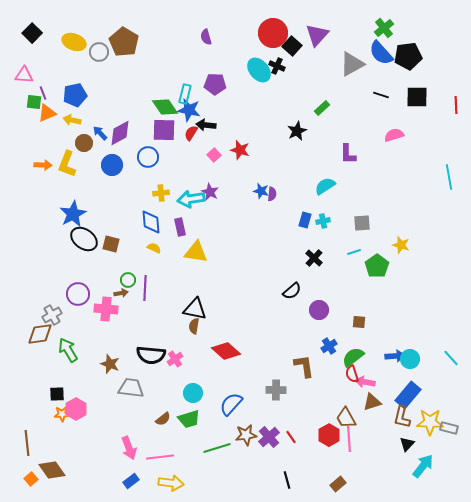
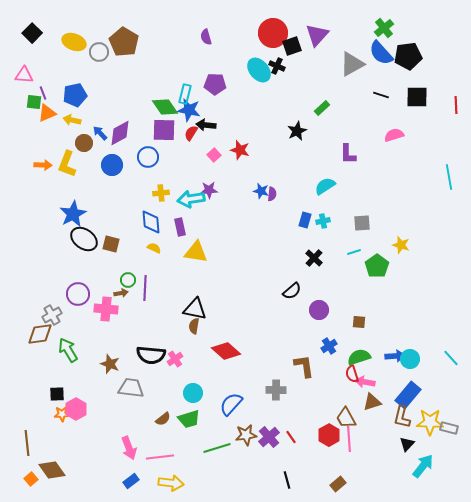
black square at (292, 46): rotated 30 degrees clockwise
purple star at (210, 192): moved 1 px left, 2 px up; rotated 30 degrees counterclockwise
green semicircle at (353, 357): moved 6 px right; rotated 20 degrees clockwise
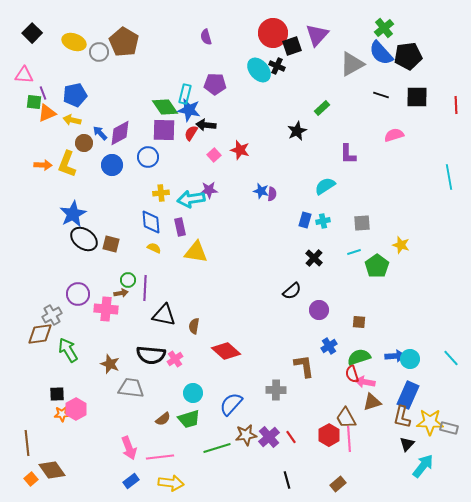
black triangle at (195, 309): moved 31 px left, 6 px down
blue rectangle at (408, 395): rotated 16 degrees counterclockwise
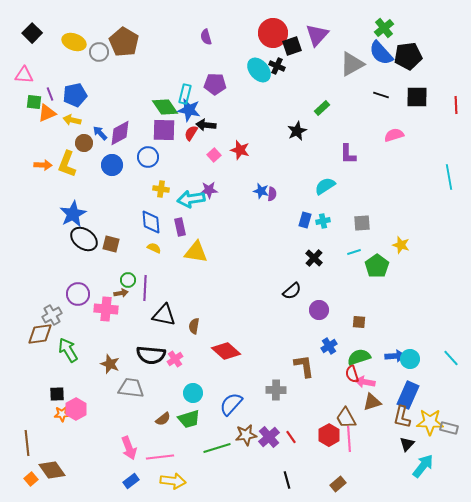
purple line at (43, 93): moved 7 px right, 1 px down
yellow cross at (161, 193): moved 4 px up; rotated 14 degrees clockwise
yellow arrow at (171, 483): moved 2 px right, 2 px up
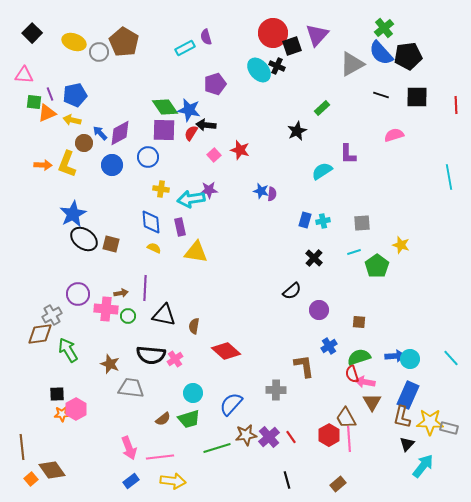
purple pentagon at (215, 84): rotated 20 degrees counterclockwise
cyan rectangle at (185, 94): moved 46 px up; rotated 48 degrees clockwise
cyan semicircle at (325, 186): moved 3 px left, 15 px up
green circle at (128, 280): moved 36 px down
brown triangle at (372, 402): rotated 42 degrees counterclockwise
brown line at (27, 443): moved 5 px left, 4 px down
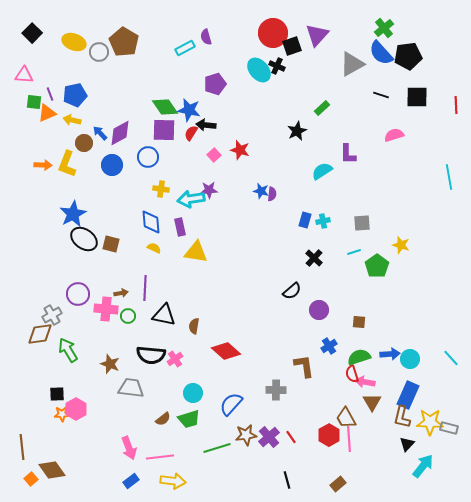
blue arrow at (395, 356): moved 5 px left, 2 px up
